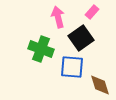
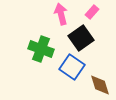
pink arrow: moved 3 px right, 3 px up
blue square: rotated 30 degrees clockwise
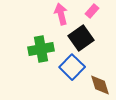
pink rectangle: moved 1 px up
green cross: rotated 30 degrees counterclockwise
blue square: rotated 10 degrees clockwise
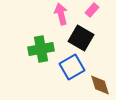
pink rectangle: moved 1 px up
black square: rotated 25 degrees counterclockwise
blue square: rotated 15 degrees clockwise
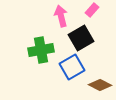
pink arrow: moved 2 px down
black square: rotated 30 degrees clockwise
green cross: moved 1 px down
brown diamond: rotated 45 degrees counterclockwise
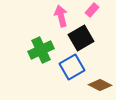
green cross: rotated 15 degrees counterclockwise
